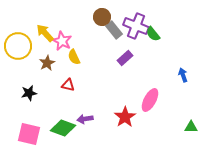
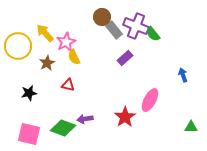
pink star: moved 4 px right, 1 px down; rotated 18 degrees clockwise
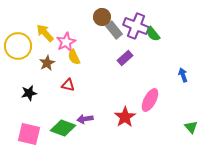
green triangle: rotated 48 degrees clockwise
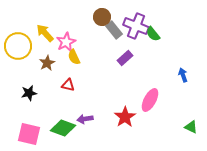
green triangle: rotated 24 degrees counterclockwise
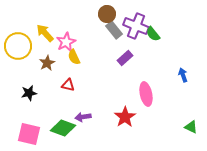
brown circle: moved 5 px right, 3 px up
pink ellipse: moved 4 px left, 6 px up; rotated 40 degrees counterclockwise
purple arrow: moved 2 px left, 2 px up
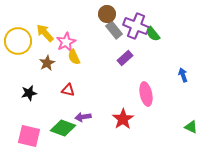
yellow circle: moved 5 px up
red triangle: moved 5 px down
red star: moved 2 px left, 2 px down
pink square: moved 2 px down
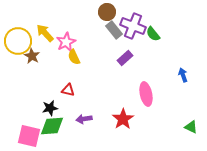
brown circle: moved 2 px up
purple cross: moved 3 px left
brown star: moved 15 px left, 7 px up; rotated 14 degrees counterclockwise
black star: moved 21 px right, 15 px down
purple arrow: moved 1 px right, 2 px down
green diamond: moved 11 px left, 2 px up; rotated 25 degrees counterclockwise
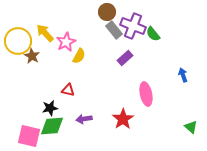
yellow semicircle: moved 5 px right, 1 px up; rotated 126 degrees counterclockwise
green triangle: rotated 16 degrees clockwise
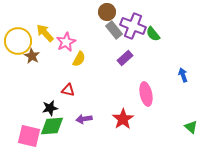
yellow semicircle: moved 3 px down
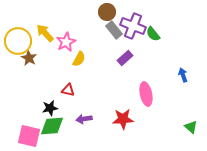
brown star: moved 3 px left, 2 px down
red star: rotated 30 degrees clockwise
